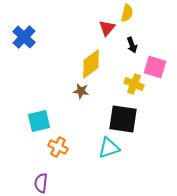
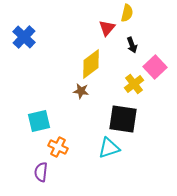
pink square: rotated 30 degrees clockwise
yellow cross: rotated 30 degrees clockwise
purple semicircle: moved 11 px up
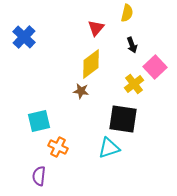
red triangle: moved 11 px left
purple semicircle: moved 2 px left, 4 px down
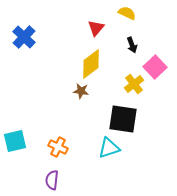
yellow semicircle: rotated 78 degrees counterclockwise
cyan square: moved 24 px left, 20 px down
purple semicircle: moved 13 px right, 4 px down
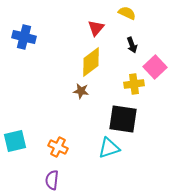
blue cross: rotated 30 degrees counterclockwise
yellow diamond: moved 2 px up
yellow cross: rotated 30 degrees clockwise
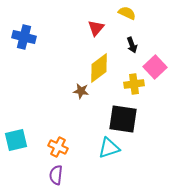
yellow diamond: moved 8 px right, 6 px down
cyan square: moved 1 px right, 1 px up
purple semicircle: moved 4 px right, 5 px up
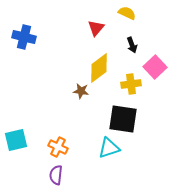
yellow cross: moved 3 px left
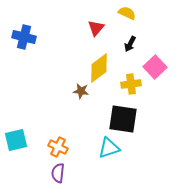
black arrow: moved 2 px left, 1 px up; rotated 49 degrees clockwise
purple semicircle: moved 2 px right, 2 px up
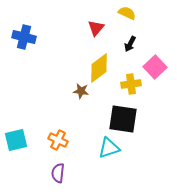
orange cross: moved 7 px up
